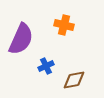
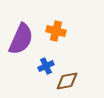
orange cross: moved 8 px left, 6 px down
brown diamond: moved 7 px left, 1 px down
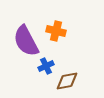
purple semicircle: moved 5 px right, 2 px down; rotated 128 degrees clockwise
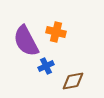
orange cross: moved 1 px down
brown diamond: moved 6 px right
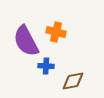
blue cross: rotated 28 degrees clockwise
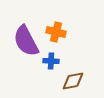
blue cross: moved 5 px right, 5 px up
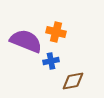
purple semicircle: rotated 140 degrees clockwise
blue cross: rotated 14 degrees counterclockwise
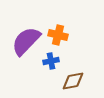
orange cross: moved 2 px right, 3 px down
purple semicircle: rotated 68 degrees counterclockwise
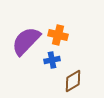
blue cross: moved 1 px right, 1 px up
brown diamond: rotated 20 degrees counterclockwise
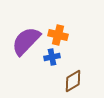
blue cross: moved 3 px up
